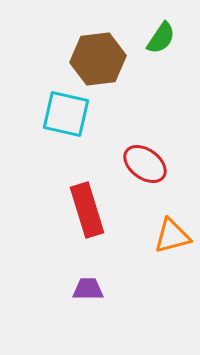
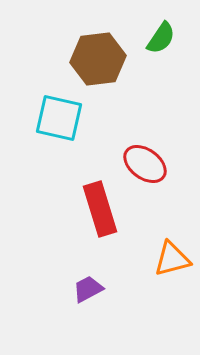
cyan square: moved 7 px left, 4 px down
red rectangle: moved 13 px right, 1 px up
orange triangle: moved 23 px down
purple trapezoid: rotated 28 degrees counterclockwise
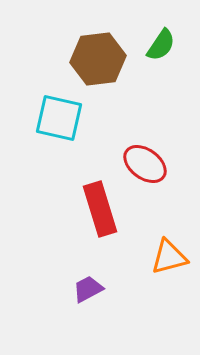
green semicircle: moved 7 px down
orange triangle: moved 3 px left, 2 px up
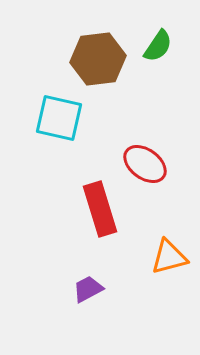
green semicircle: moved 3 px left, 1 px down
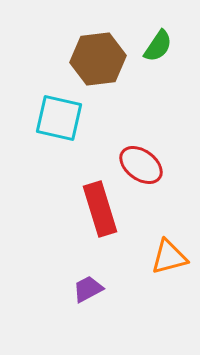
red ellipse: moved 4 px left, 1 px down
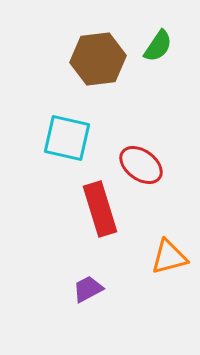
cyan square: moved 8 px right, 20 px down
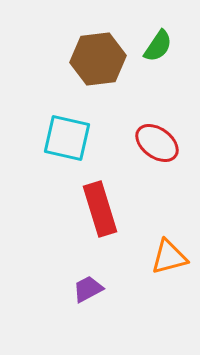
red ellipse: moved 16 px right, 22 px up
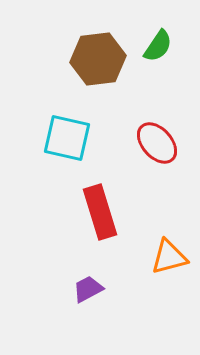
red ellipse: rotated 12 degrees clockwise
red rectangle: moved 3 px down
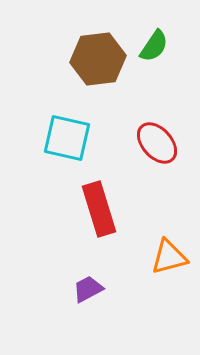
green semicircle: moved 4 px left
red rectangle: moved 1 px left, 3 px up
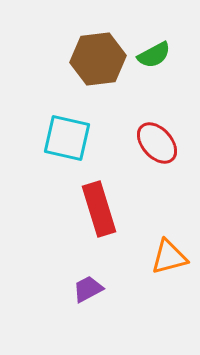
green semicircle: moved 9 px down; rotated 28 degrees clockwise
